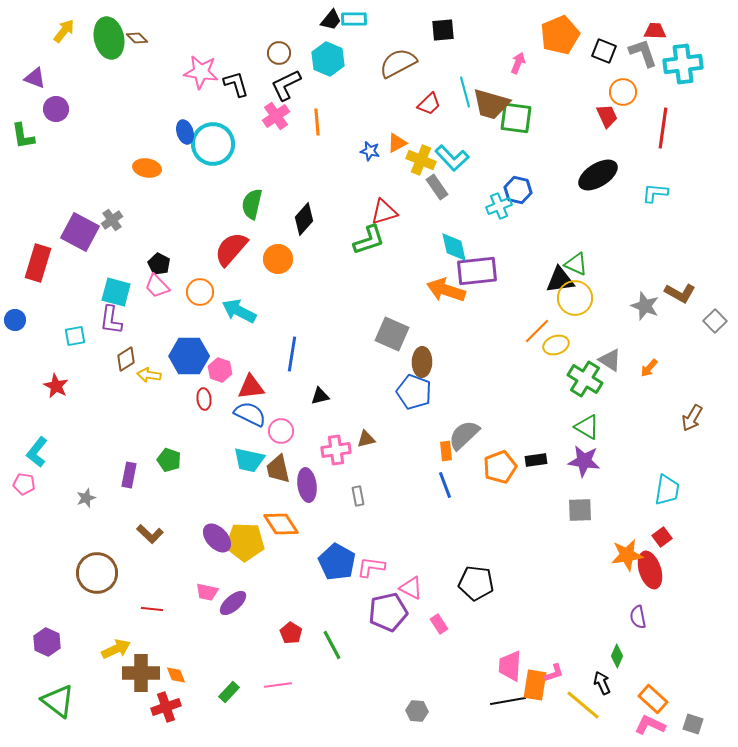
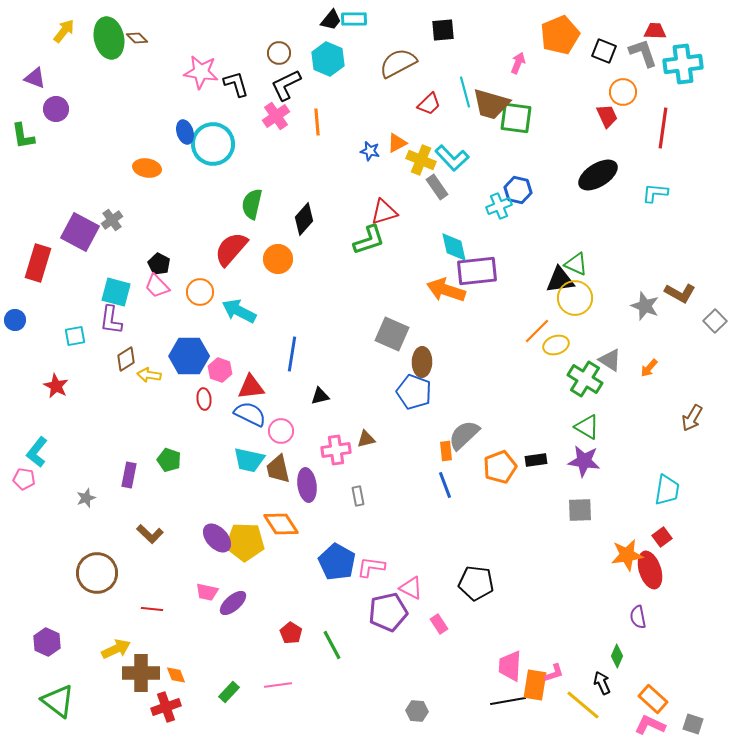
pink pentagon at (24, 484): moved 5 px up
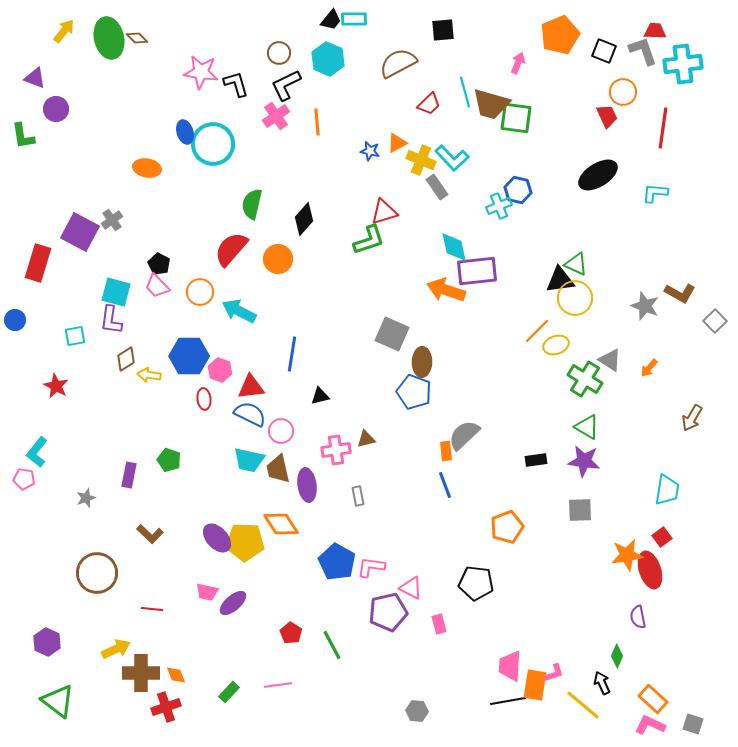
gray L-shape at (643, 53): moved 2 px up
orange pentagon at (500, 467): moved 7 px right, 60 px down
pink rectangle at (439, 624): rotated 18 degrees clockwise
